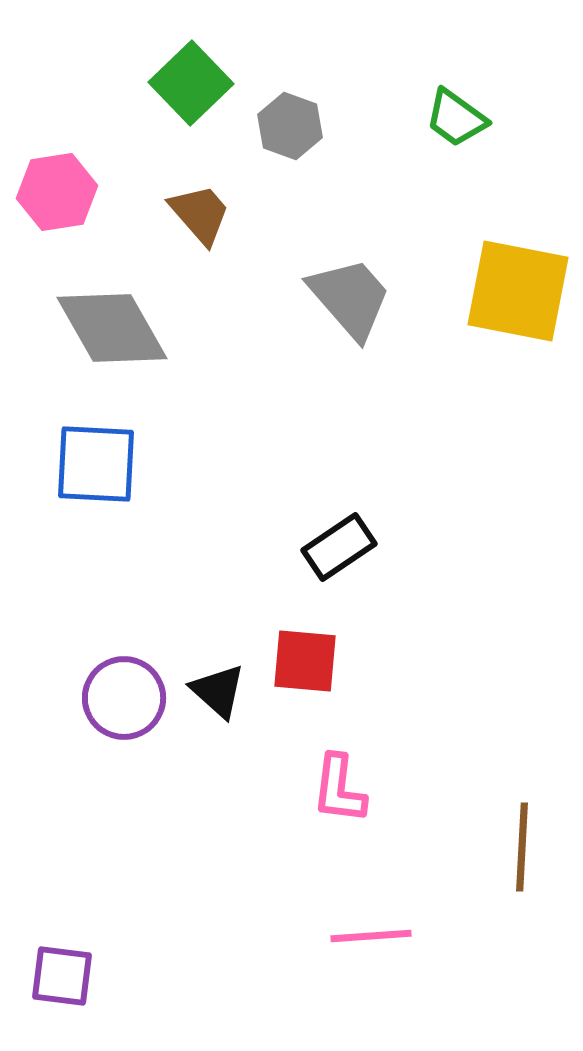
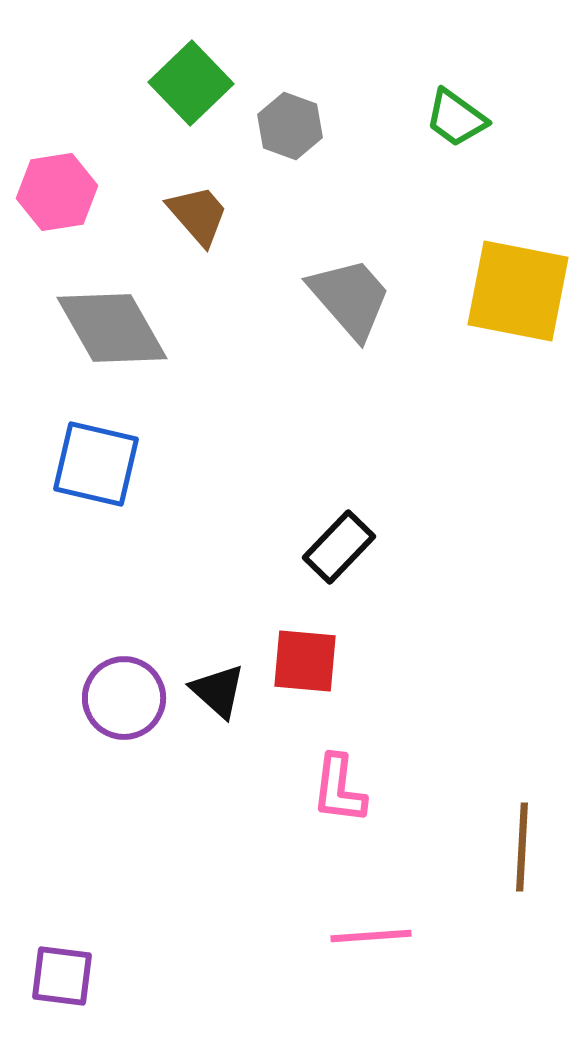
brown trapezoid: moved 2 px left, 1 px down
blue square: rotated 10 degrees clockwise
black rectangle: rotated 12 degrees counterclockwise
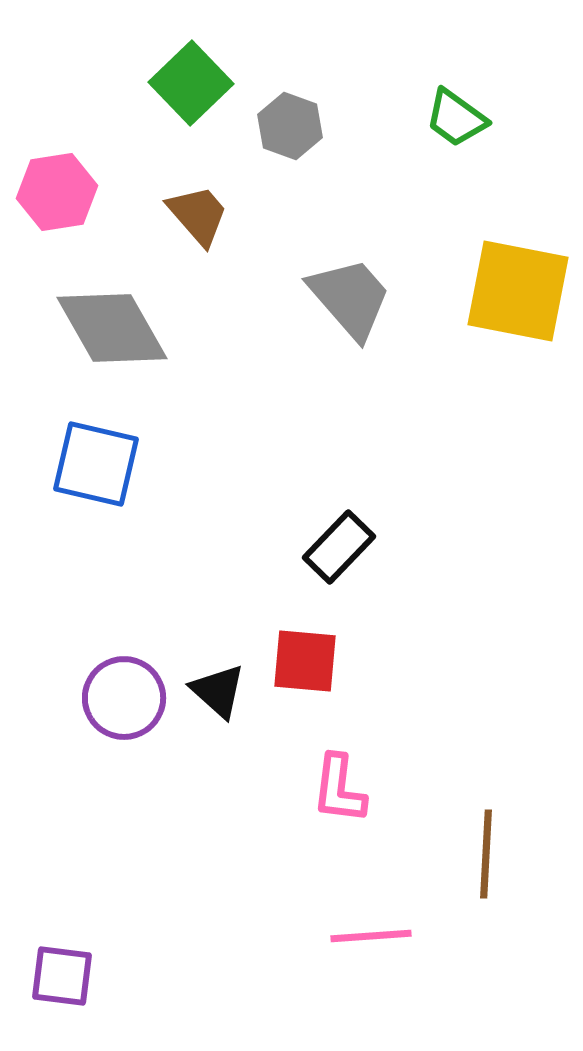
brown line: moved 36 px left, 7 px down
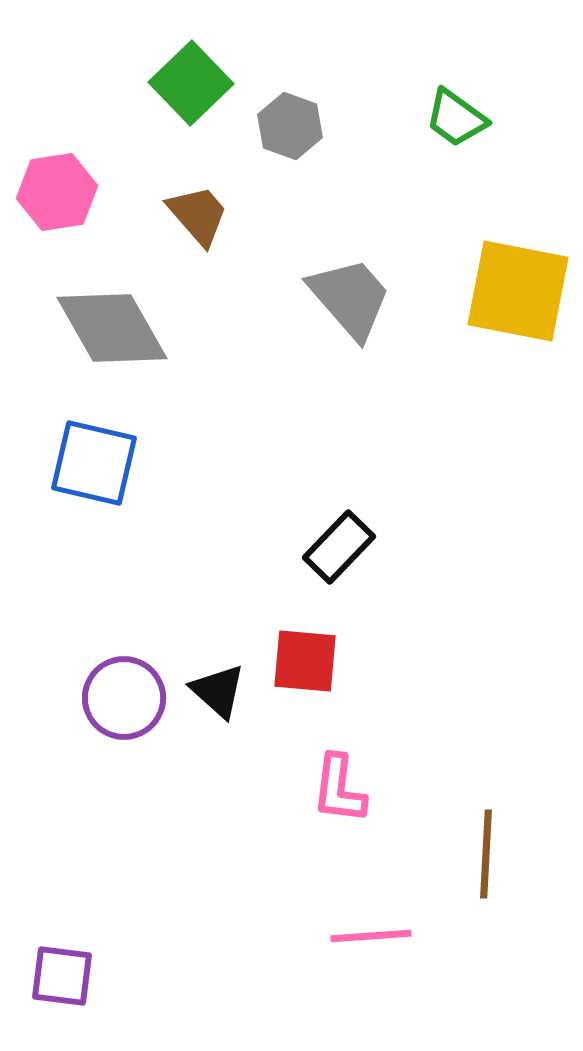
blue square: moved 2 px left, 1 px up
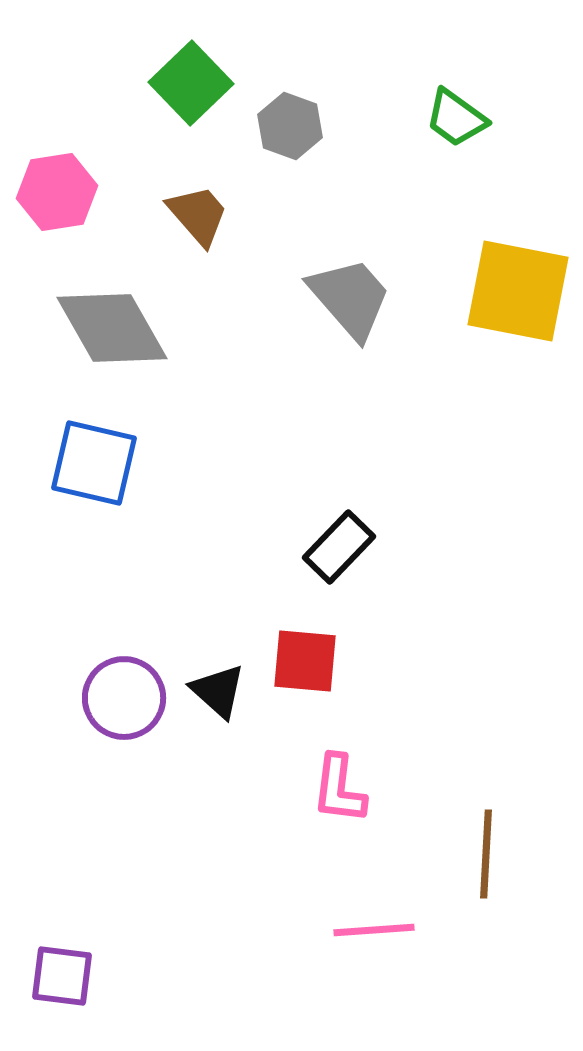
pink line: moved 3 px right, 6 px up
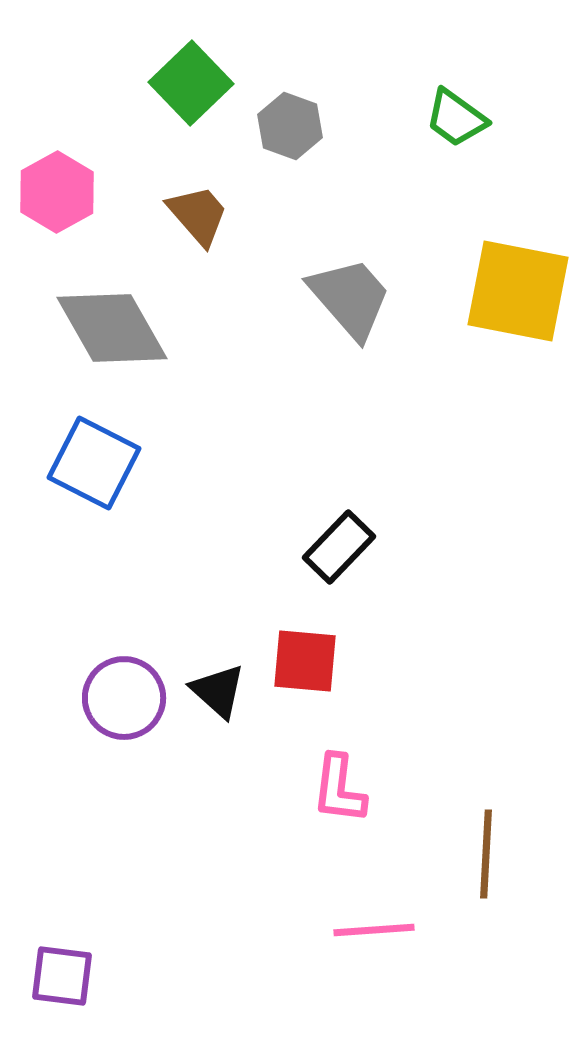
pink hexagon: rotated 20 degrees counterclockwise
blue square: rotated 14 degrees clockwise
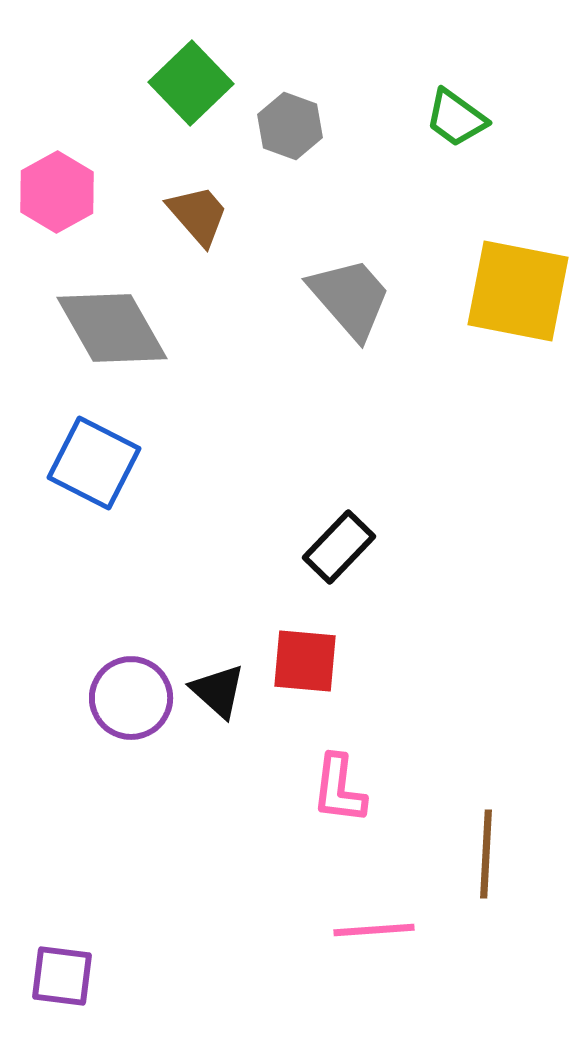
purple circle: moved 7 px right
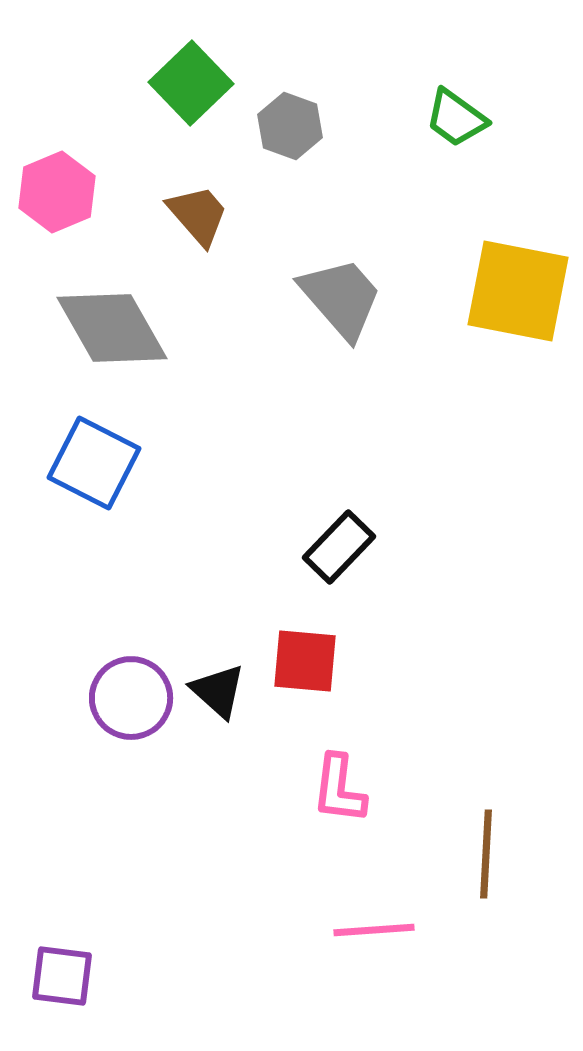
pink hexagon: rotated 6 degrees clockwise
gray trapezoid: moved 9 px left
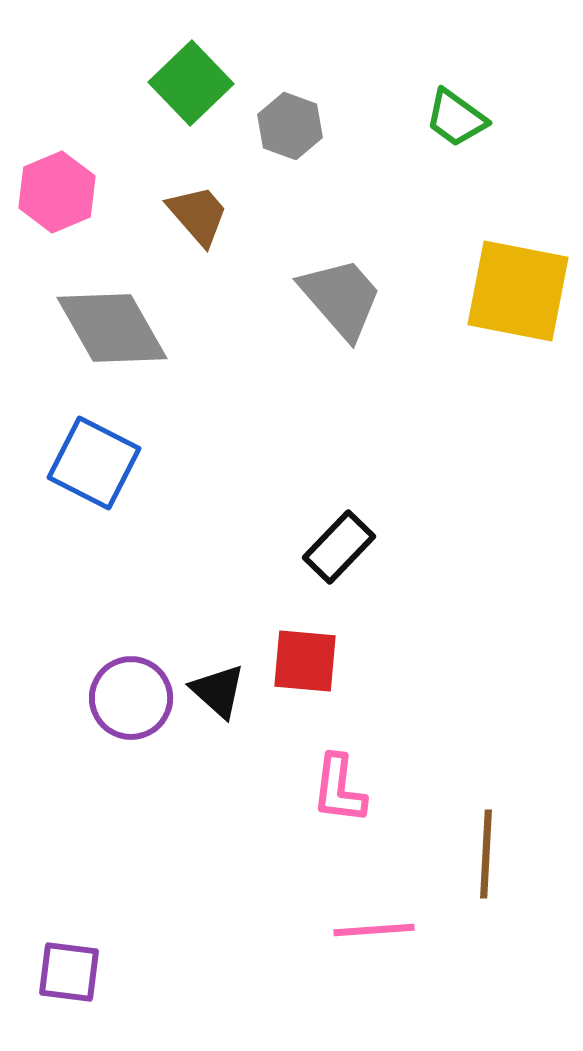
purple square: moved 7 px right, 4 px up
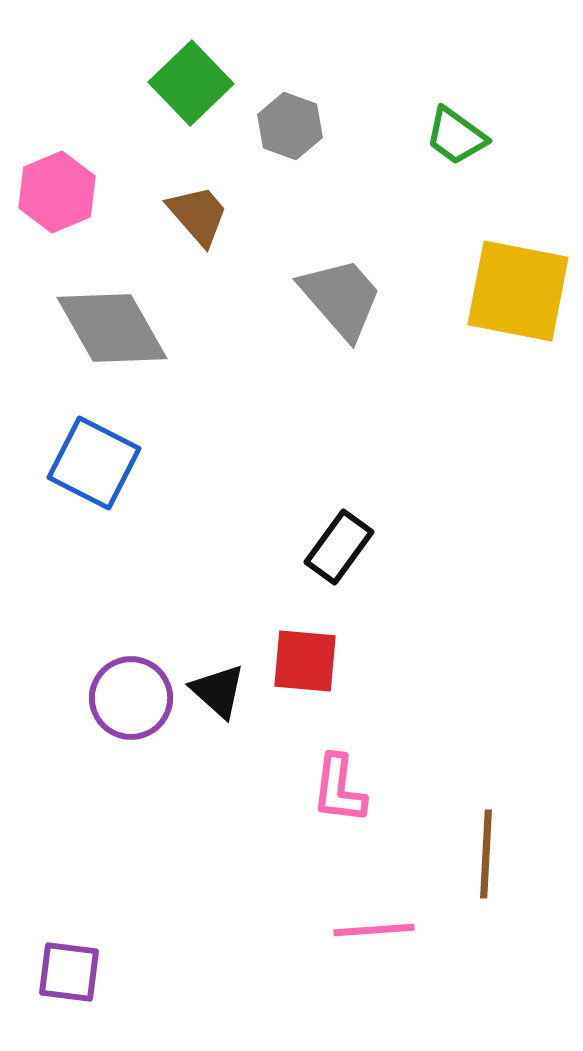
green trapezoid: moved 18 px down
black rectangle: rotated 8 degrees counterclockwise
